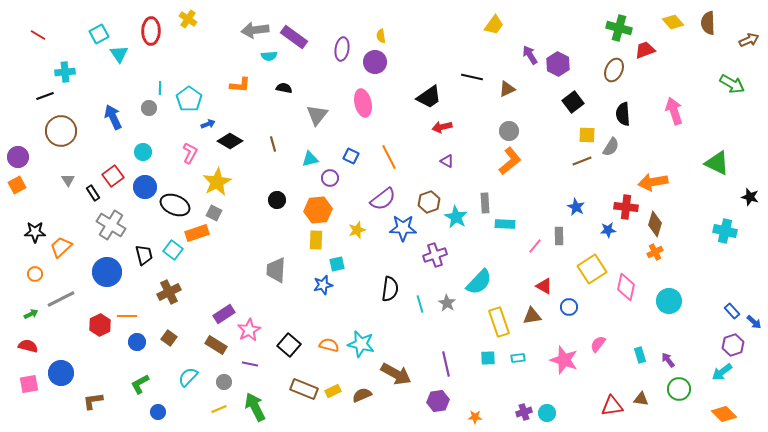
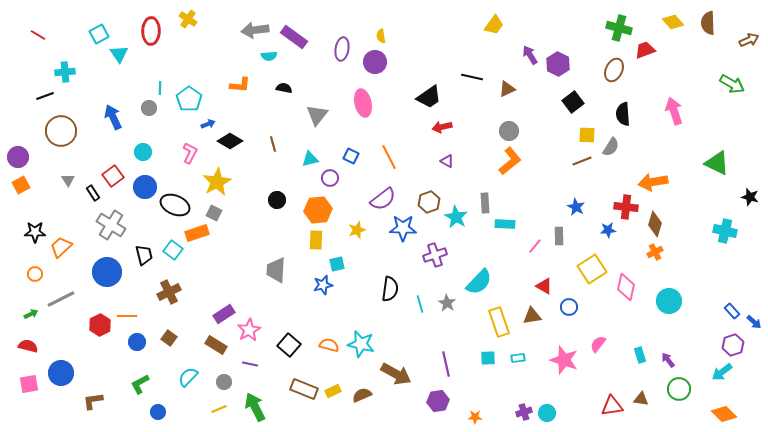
orange square at (17, 185): moved 4 px right
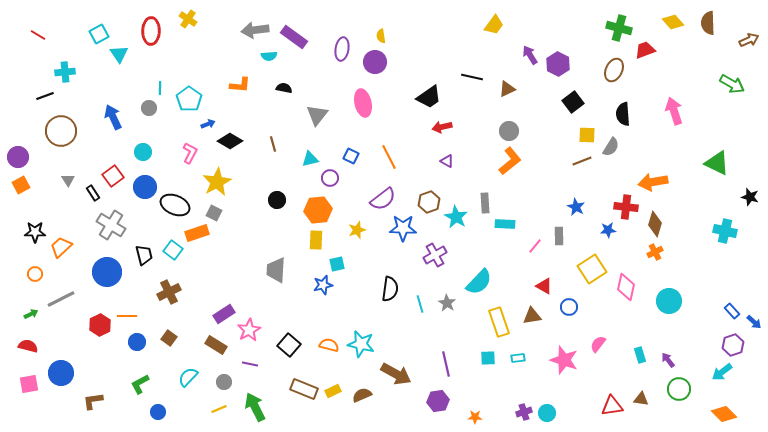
purple cross at (435, 255): rotated 10 degrees counterclockwise
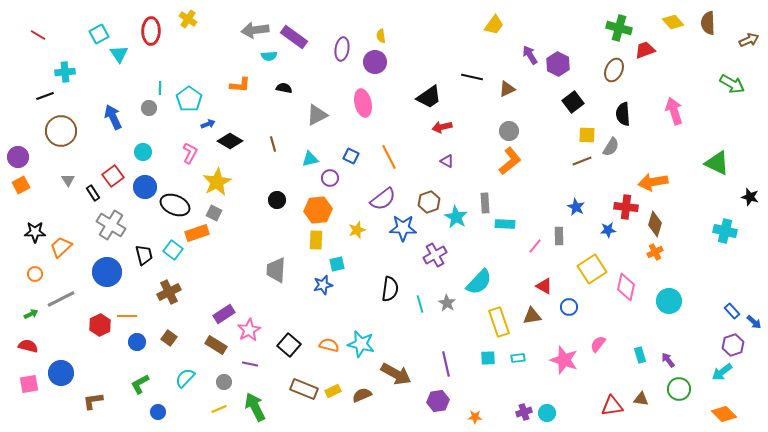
gray triangle at (317, 115): rotated 25 degrees clockwise
cyan semicircle at (188, 377): moved 3 px left, 1 px down
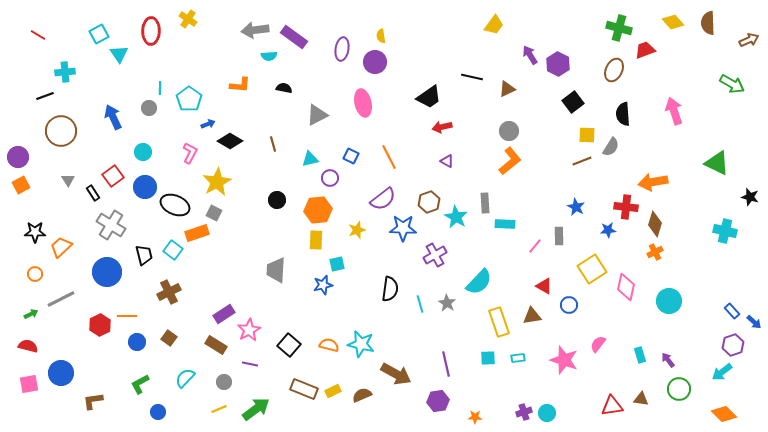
blue circle at (569, 307): moved 2 px up
green arrow at (255, 407): moved 1 px right, 2 px down; rotated 80 degrees clockwise
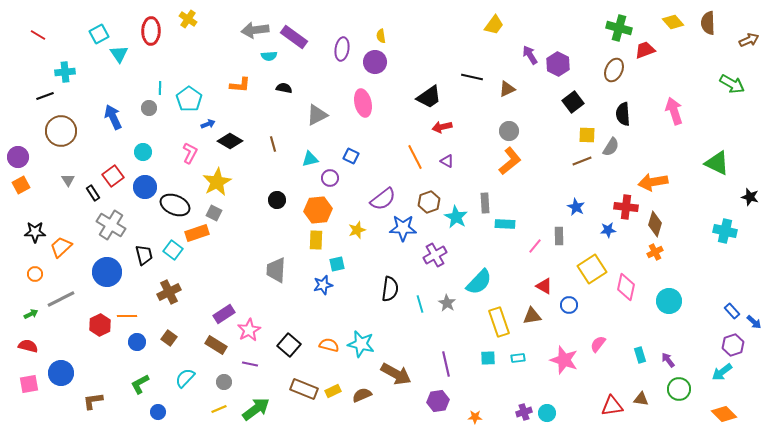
orange line at (389, 157): moved 26 px right
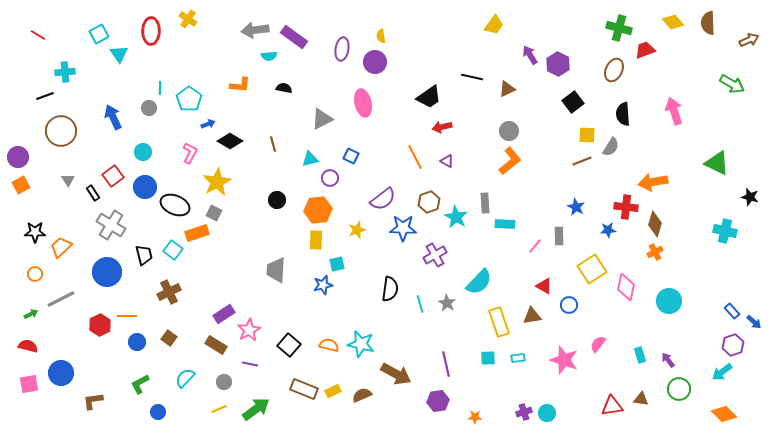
gray triangle at (317, 115): moved 5 px right, 4 px down
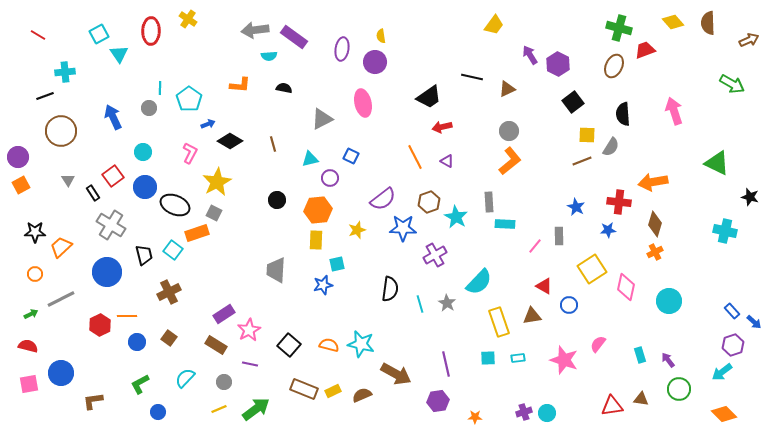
brown ellipse at (614, 70): moved 4 px up
gray rectangle at (485, 203): moved 4 px right, 1 px up
red cross at (626, 207): moved 7 px left, 5 px up
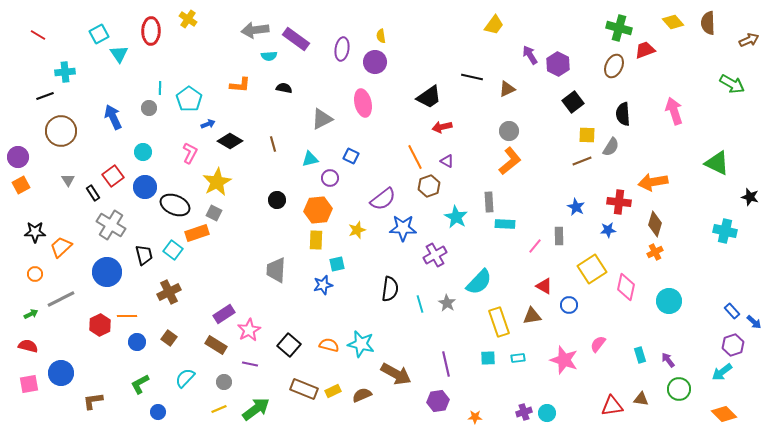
purple rectangle at (294, 37): moved 2 px right, 2 px down
brown hexagon at (429, 202): moved 16 px up
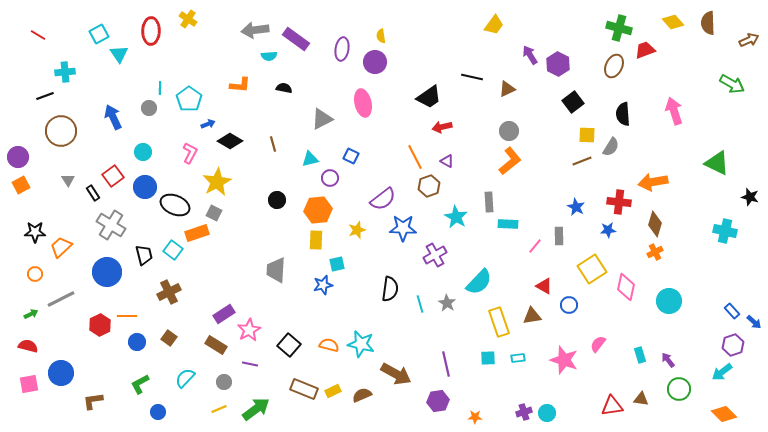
cyan rectangle at (505, 224): moved 3 px right
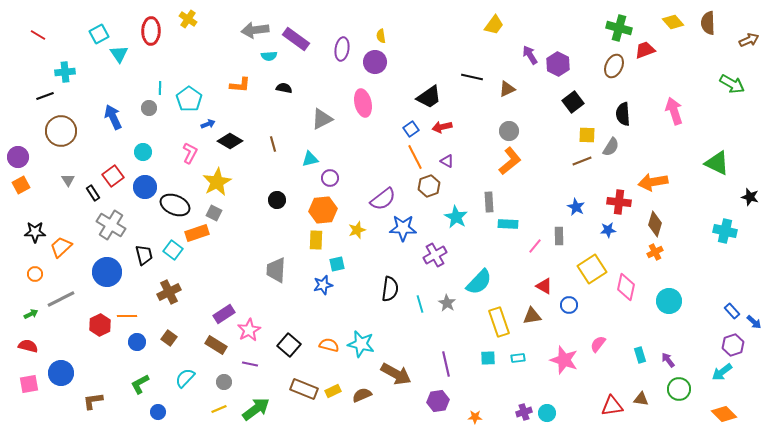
blue square at (351, 156): moved 60 px right, 27 px up; rotated 28 degrees clockwise
orange hexagon at (318, 210): moved 5 px right
